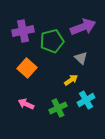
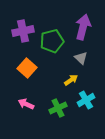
purple arrow: rotated 55 degrees counterclockwise
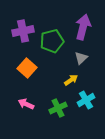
gray triangle: rotated 32 degrees clockwise
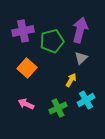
purple arrow: moved 3 px left, 3 px down
yellow arrow: rotated 24 degrees counterclockwise
